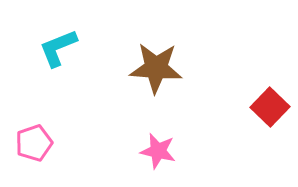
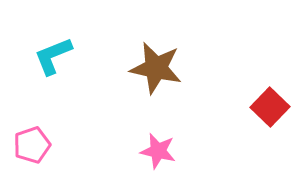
cyan L-shape: moved 5 px left, 8 px down
brown star: rotated 8 degrees clockwise
pink pentagon: moved 2 px left, 2 px down
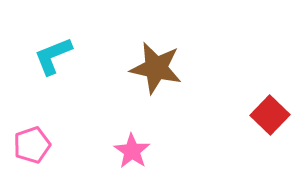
red square: moved 8 px down
pink star: moved 26 px left; rotated 21 degrees clockwise
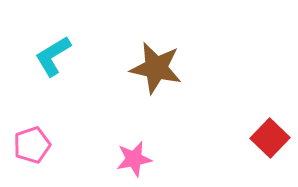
cyan L-shape: rotated 9 degrees counterclockwise
red square: moved 23 px down
pink star: moved 2 px right, 8 px down; rotated 27 degrees clockwise
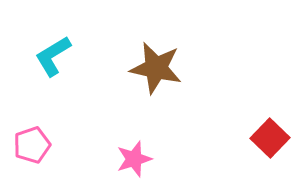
pink star: rotated 6 degrees counterclockwise
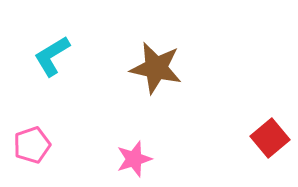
cyan L-shape: moved 1 px left
red square: rotated 6 degrees clockwise
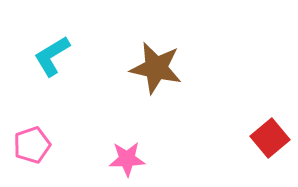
pink star: moved 7 px left; rotated 15 degrees clockwise
